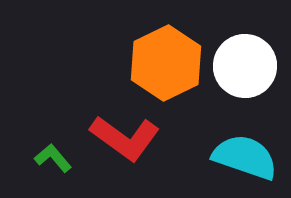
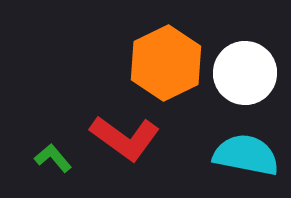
white circle: moved 7 px down
cyan semicircle: moved 1 px right, 2 px up; rotated 8 degrees counterclockwise
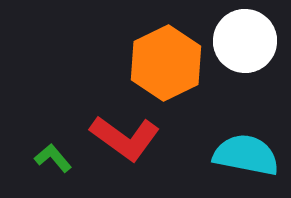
white circle: moved 32 px up
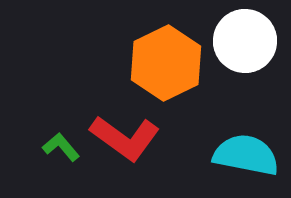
green L-shape: moved 8 px right, 11 px up
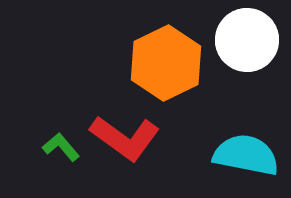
white circle: moved 2 px right, 1 px up
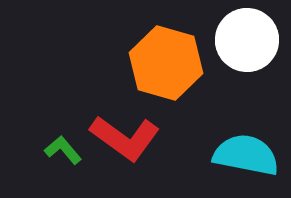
orange hexagon: rotated 18 degrees counterclockwise
green L-shape: moved 2 px right, 3 px down
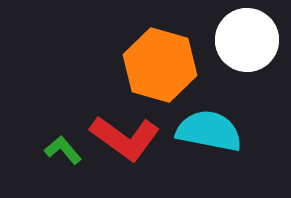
orange hexagon: moved 6 px left, 2 px down
cyan semicircle: moved 37 px left, 24 px up
